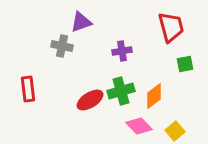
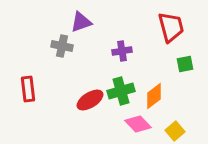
pink diamond: moved 1 px left, 2 px up
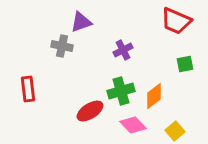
red trapezoid: moved 5 px right, 6 px up; rotated 128 degrees clockwise
purple cross: moved 1 px right, 1 px up; rotated 18 degrees counterclockwise
red ellipse: moved 11 px down
pink diamond: moved 5 px left, 1 px down
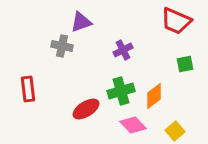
red ellipse: moved 4 px left, 2 px up
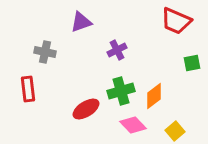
gray cross: moved 17 px left, 6 px down
purple cross: moved 6 px left
green square: moved 7 px right, 1 px up
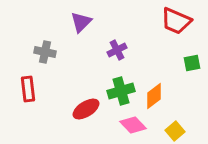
purple triangle: rotated 25 degrees counterclockwise
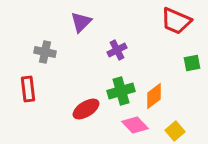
pink diamond: moved 2 px right
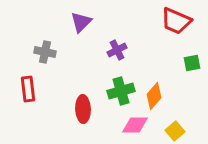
orange diamond: rotated 12 degrees counterclockwise
red ellipse: moved 3 px left; rotated 60 degrees counterclockwise
pink diamond: rotated 44 degrees counterclockwise
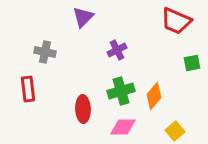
purple triangle: moved 2 px right, 5 px up
pink diamond: moved 12 px left, 2 px down
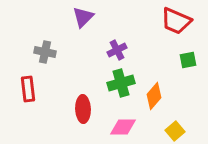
green square: moved 4 px left, 3 px up
green cross: moved 8 px up
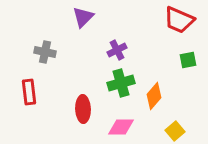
red trapezoid: moved 3 px right, 1 px up
red rectangle: moved 1 px right, 3 px down
pink diamond: moved 2 px left
